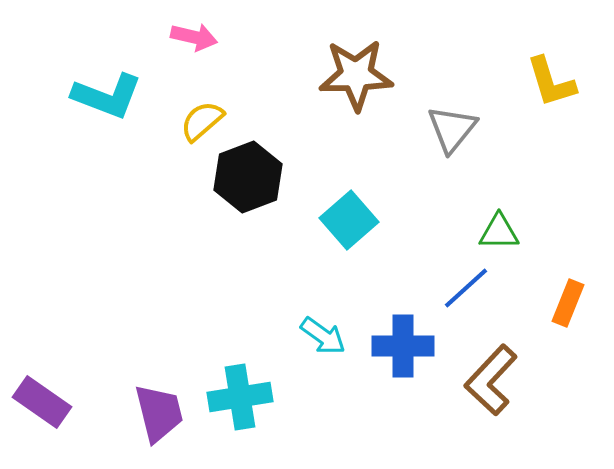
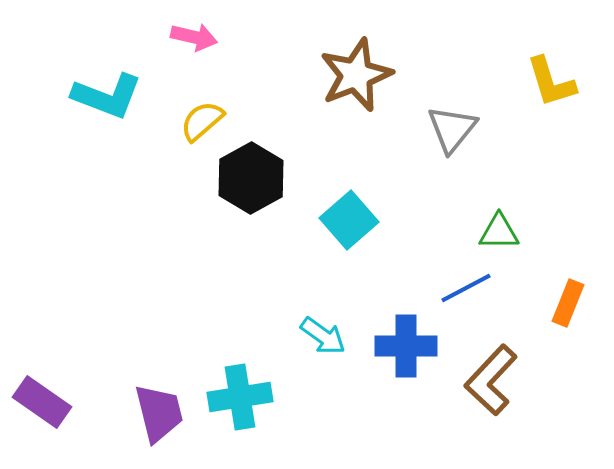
brown star: rotated 20 degrees counterclockwise
black hexagon: moved 3 px right, 1 px down; rotated 8 degrees counterclockwise
blue line: rotated 14 degrees clockwise
blue cross: moved 3 px right
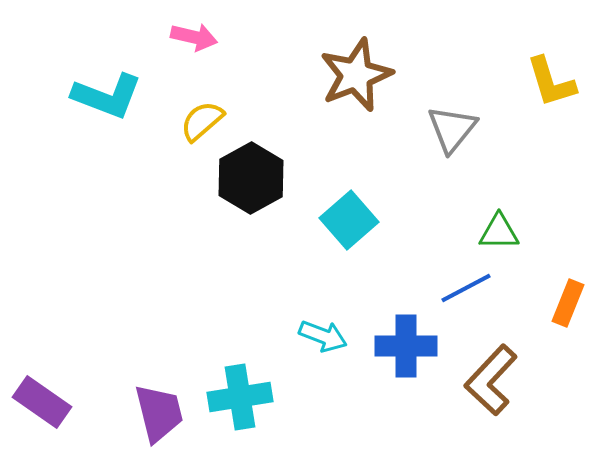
cyan arrow: rotated 15 degrees counterclockwise
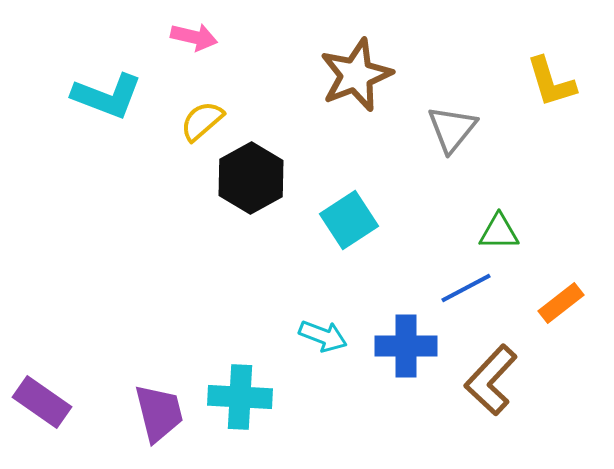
cyan square: rotated 8 degrees clockwise
orange rectangle: moved 7 px left; rotated 30 degrees clockwise
cyan cross: rotated 12 degrees clockwise
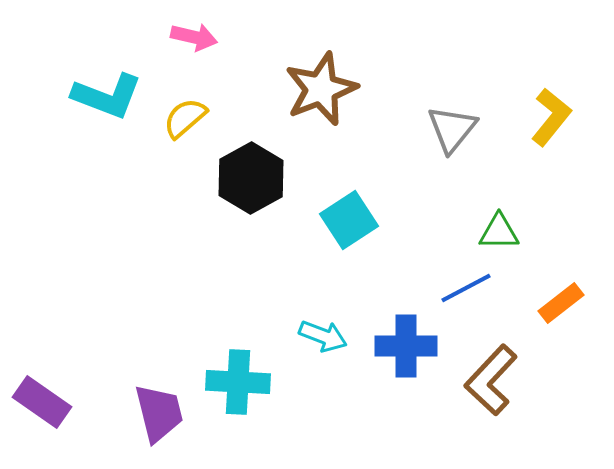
brown star: moved 35 px left, 14 px down
yellow L-shape: moved 35 px down; rotated 124 degrees counterclockwise
yellow semicircle: moved 17 px left, 3 px up
cyan cross: moved 2 px left, 15 px up
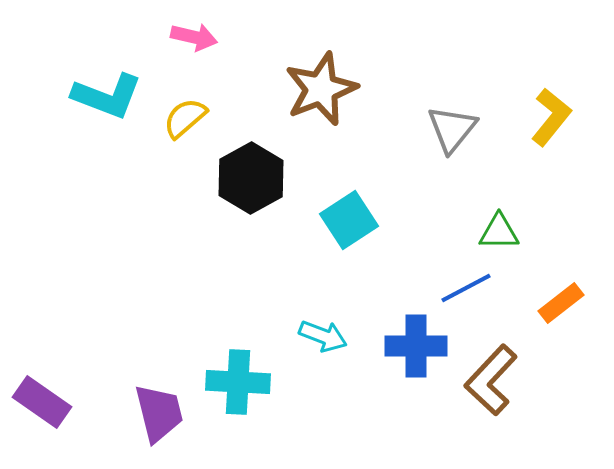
blue cross: moved 10 px right
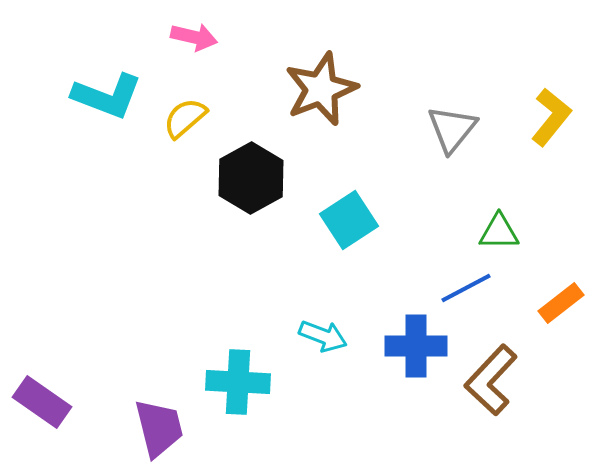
purple trapezoid: moved 15 px down
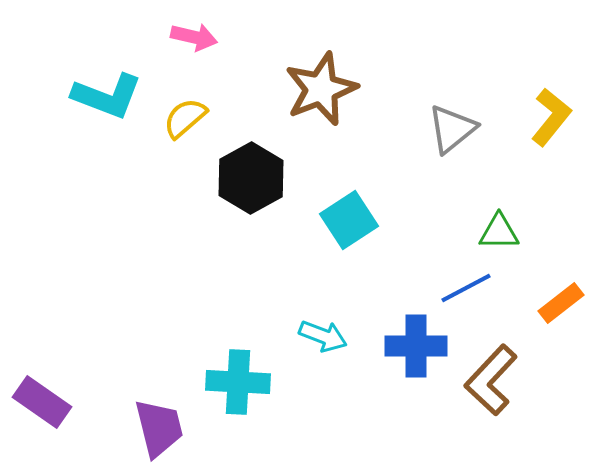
gray triangle: rotated 12 degrees clockwise
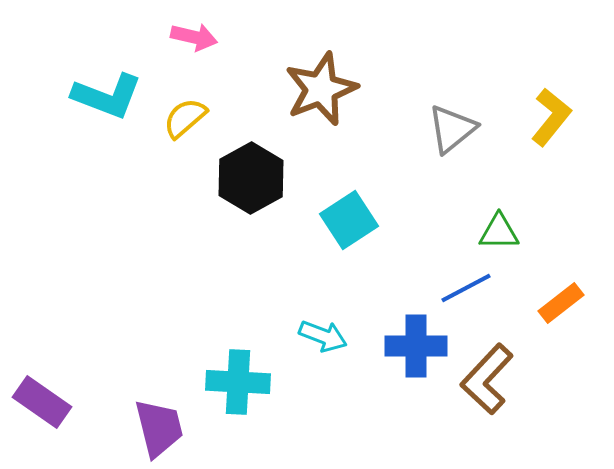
brown L-shape: moved 4 px left, 1 px up
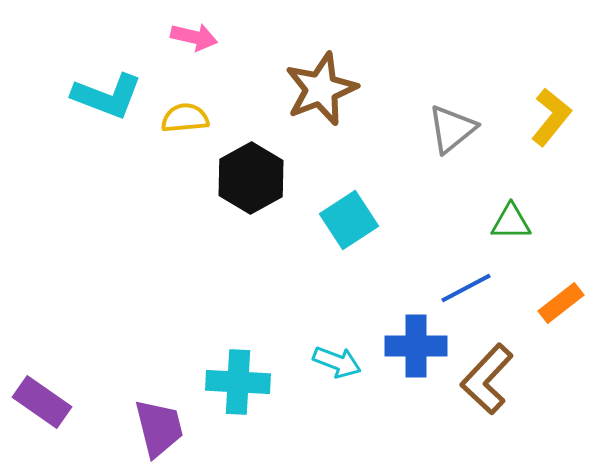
yellow semicircle: rotated 36 degrees clockwise
green triangle: moved 12 px right, 10 px up
cyan arrow: moved 14 px right, 26 px down
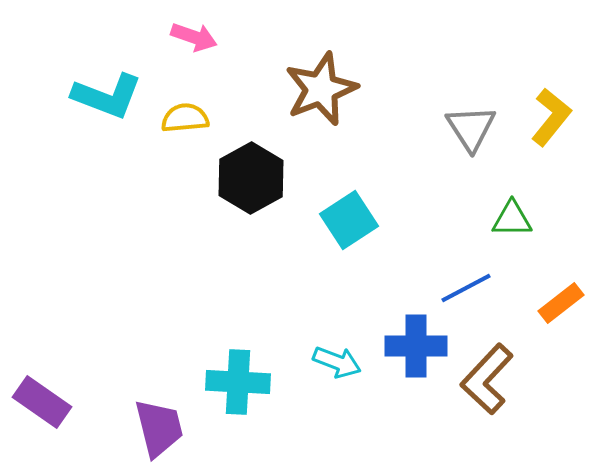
pink arrow: rotated 6 degrees clockwise
gray triangle: moved 19 px right, 1 px up; rotated 24 degrees counterclockwise
green triangle: moved 1 px right, 3 px up
